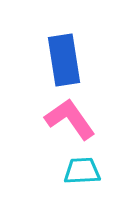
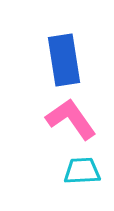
pink L-shape: moved 1 px right
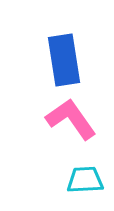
cyan trapezoid: moved 3 px right, 9 px down
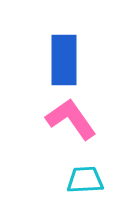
blue rectangle: rotated 9 degrees clockwise
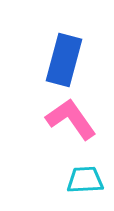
blue rectangle: rotated 15 degrees clockwise
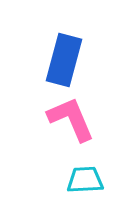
pink L-shape: rotated 12 degrees clockwise
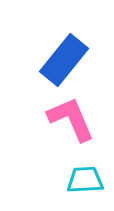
blue rectangle: rotated 24 degrees clockwise
